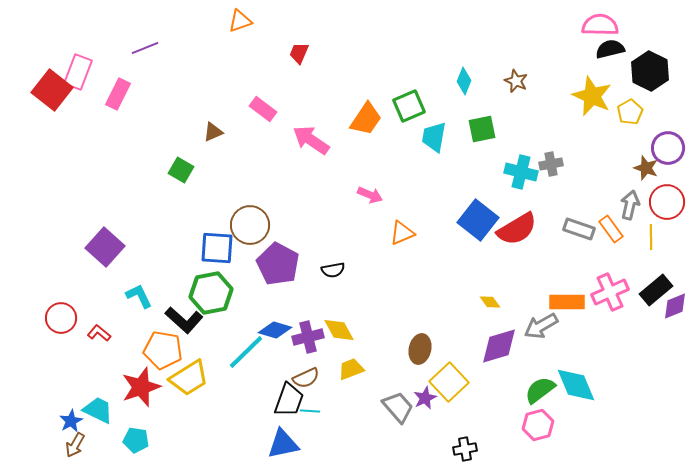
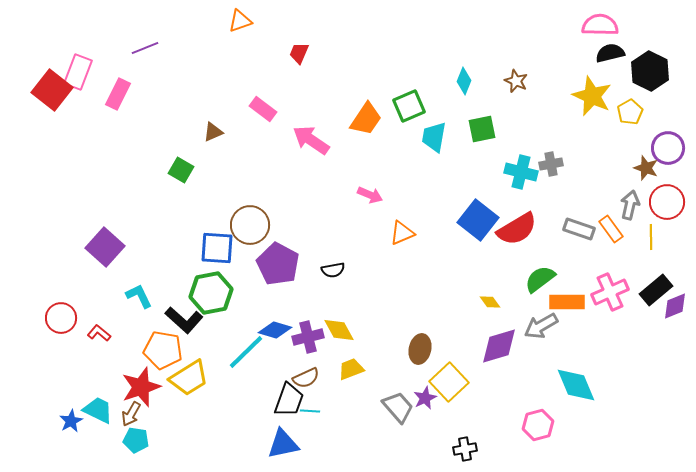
black semicircle at (610, 49): moved 4 px down
green semicircle at (540, 390): moved 111 px up
brown arrow at (75, 445): moved 56 px right, 31 px up
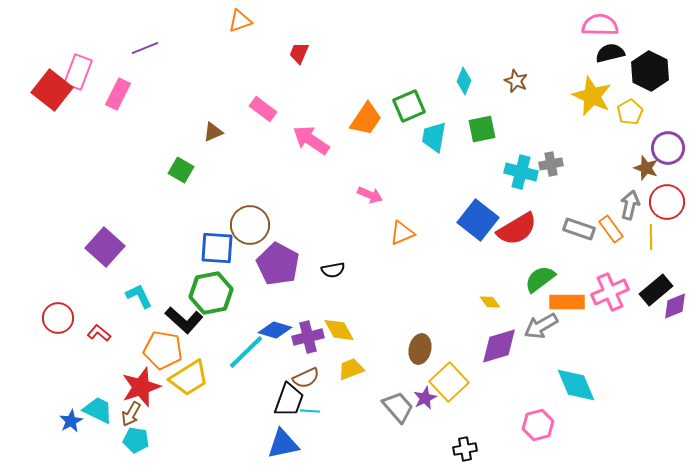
red circle at (61, 318): moved 3 px left
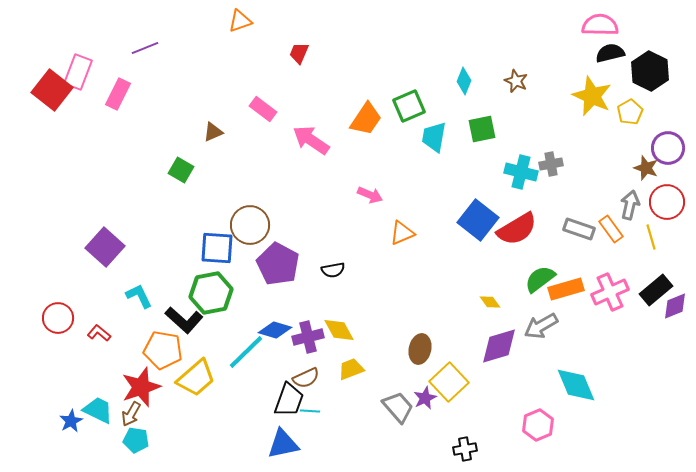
yellow line at (651, 237): rotated 15 degrees counterclockwise
orange rectangle at (567, 302): moved 1 px left, 13 px up; rotated 16 degrees counterclockwise
yellow trapezoid at (189, 378): moved 7 px right; rotated 9 degrees counterclockwise
pink hexagon at (538, 425): rotated 8 degrees counterclockwise
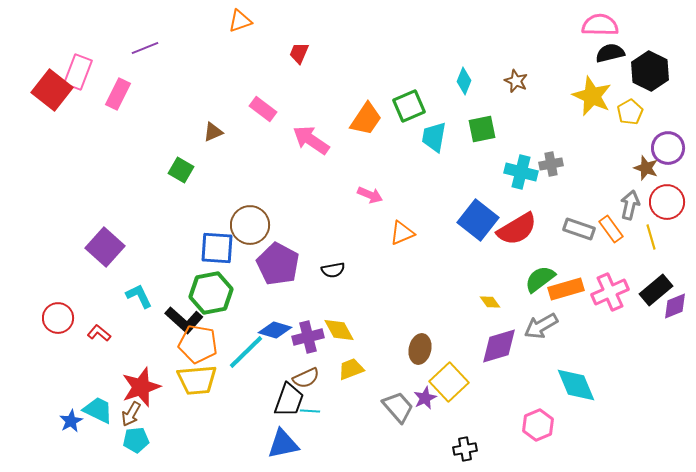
orange pentagon at (163, 350): moved 35 px right, 6 px up
yellow trapezoid at (196, 378): moved 1 px right, 2 px down; rotated 36 degrees clockwise
cyan pentagon at (136, 440): rotated 15 degrees counterclockwise
